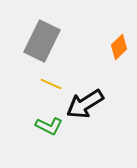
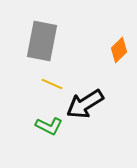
gray rectangle: rotated 15 degrees counterclockwise
orange diamond: moved 3 px down
yellow line: moved 1 px right
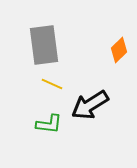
gray rectangle: moved 2 px right, 4 px down; rotated 18 degrees counterclockwise
black arrow: moved 5 px right, 1 px down
green L-shape: moved 2 px up; rotated 20 degrees counterclockwise
